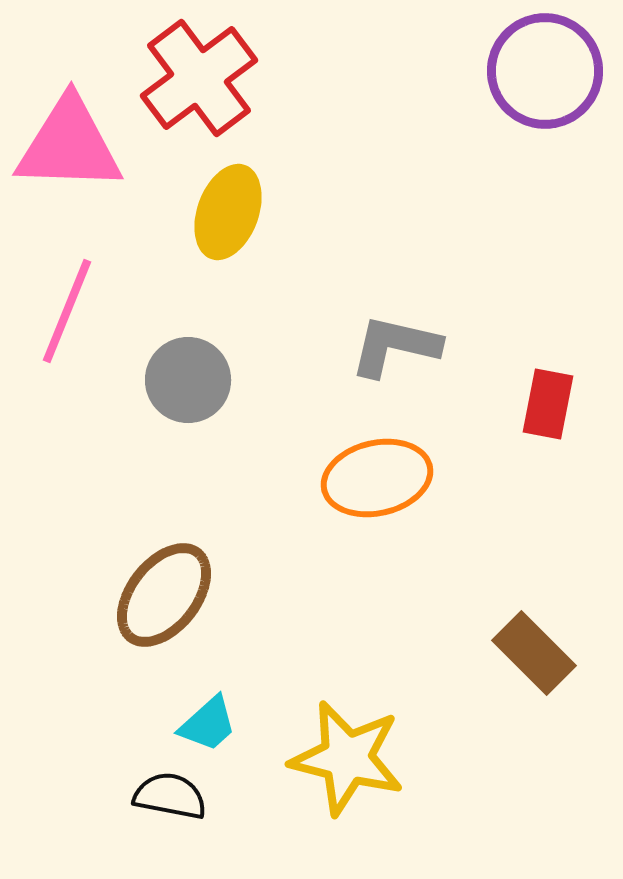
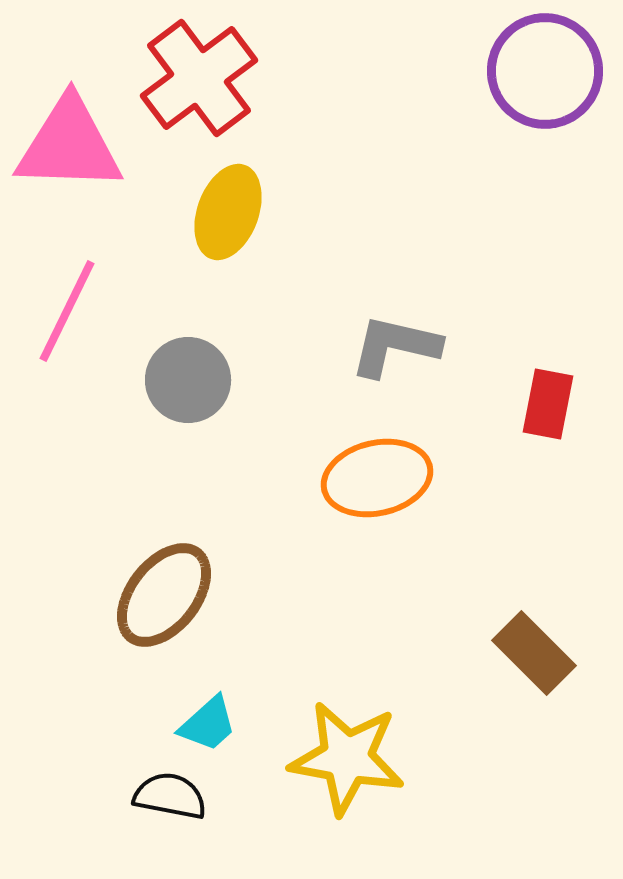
pink line: rotated 4 degrees clockwise
yellow star: rotated 4 degrees counterclockwise
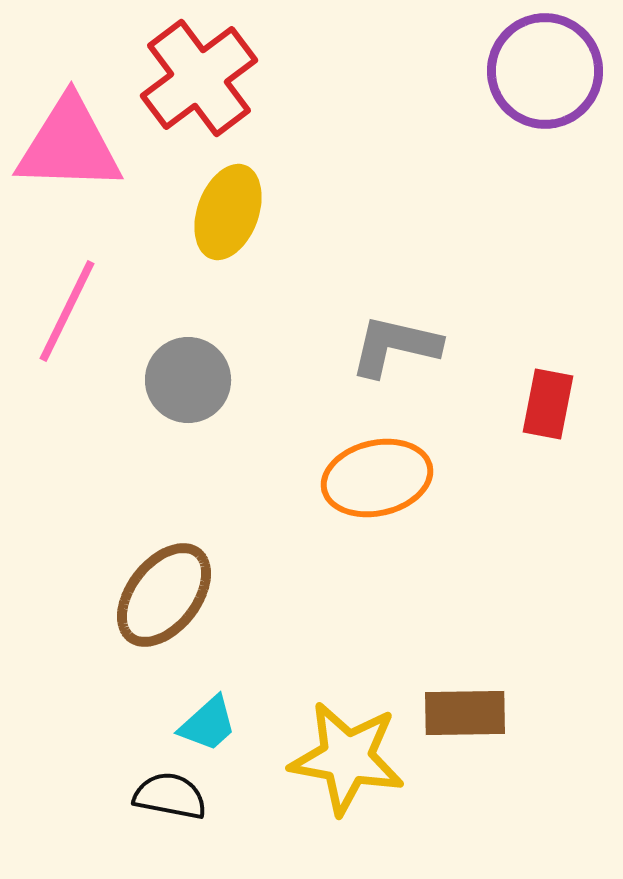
brown rectangle: moved 69 px left, 60 px down; rotated 46 degrees counterclockwise
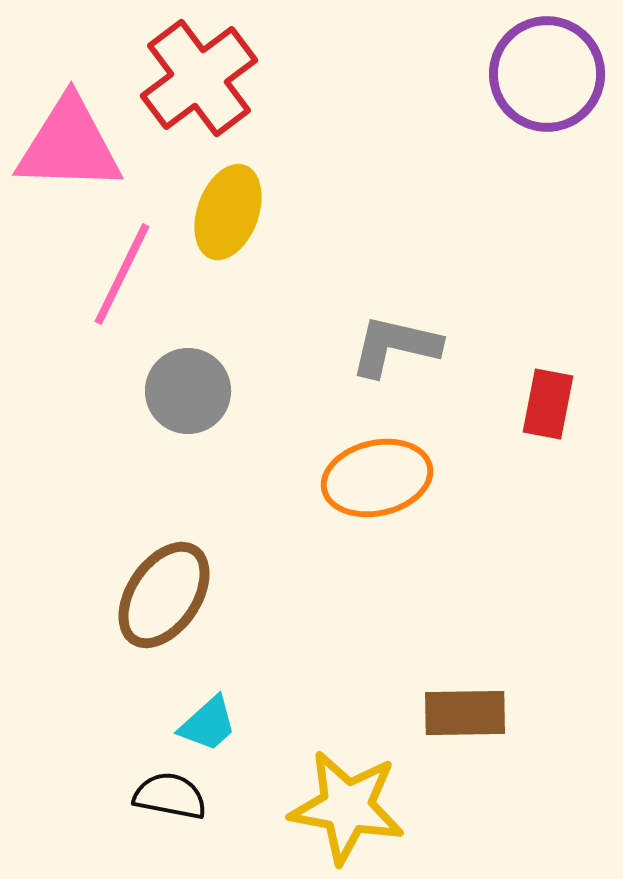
purple circle: moved 2 px right, 3 px down
pink line: moved 55 px right, 37 px up
gray circle: moved 11 px down
brown ellipse: rotated 4 degrees counterclockwise
yellow star: moved 49 px down
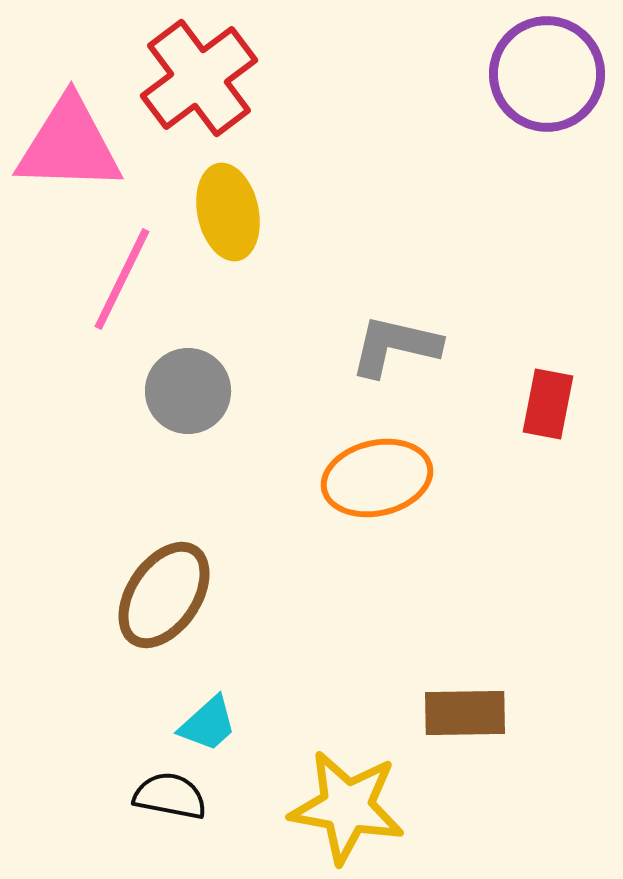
yellow ellipse: rotated 32 degrees counterclockwise
pink line: moved 5 px down
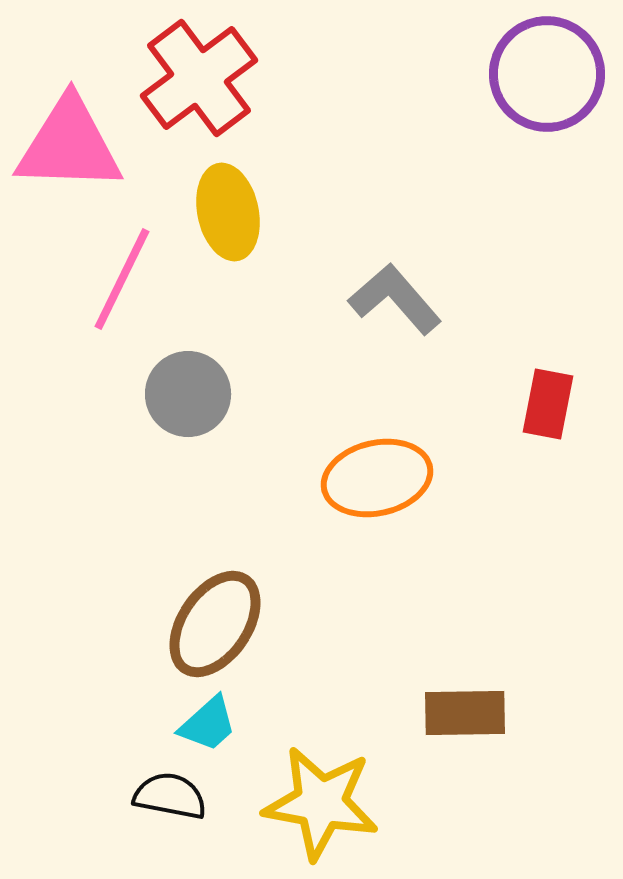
gray L-shape: moved 47 px up; rotated 36 degrees clockwise
gray circle: moved 3 px down
brown ellipse: moved 51 px right, 29 px down
yellow star: moved 26 px left, 4 px up
